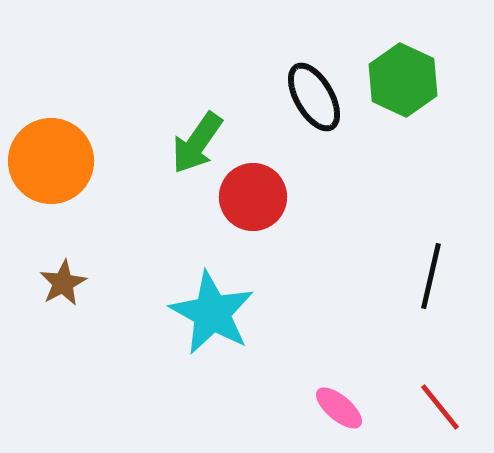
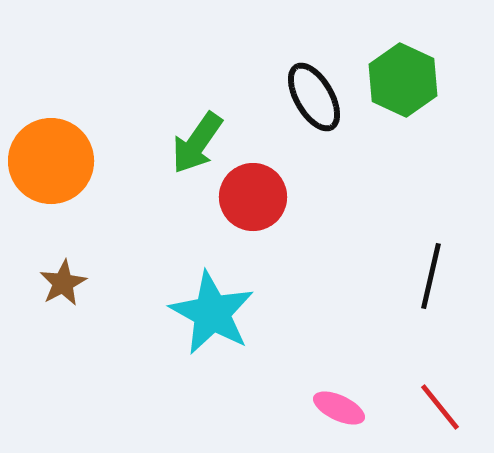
pink ellipse: rotated 15 degrees counterclockwise
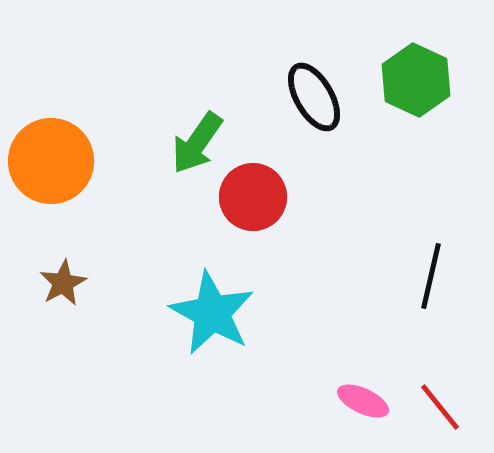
green hexagon: moved 13 px right
pink ellipse: moved 24 px right, 7 px up
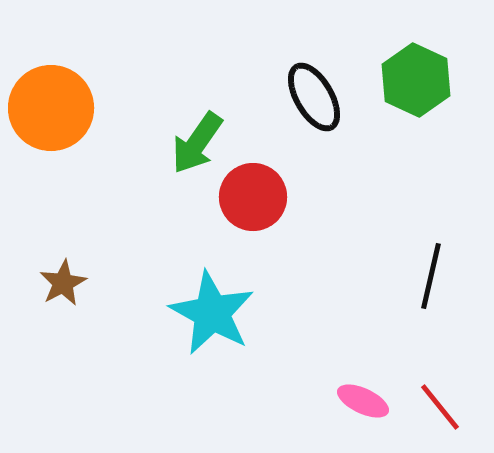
orange circle: moved 53 px up
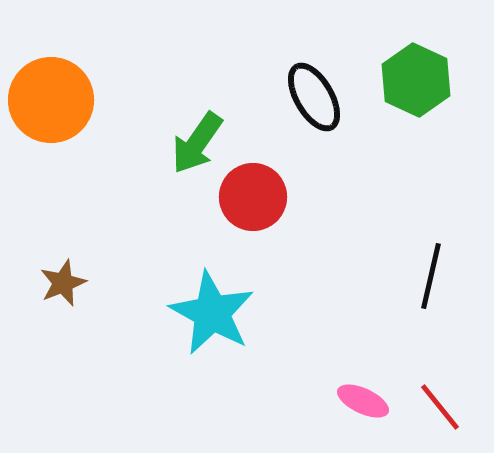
orange circle: moved 8 px up
brown star: rotated 6 degrees clockwise
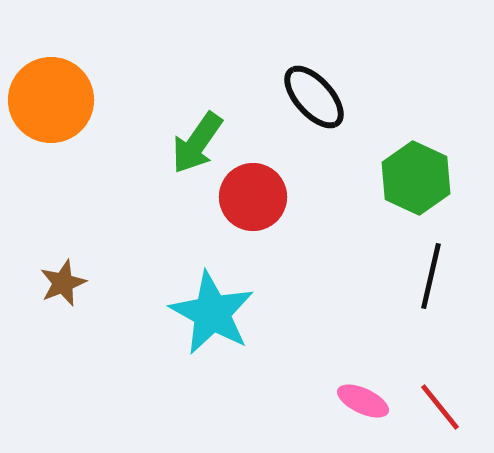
green hexagon: moved 98 px down
black ellipse: rotated 12 degrees counterclockwise
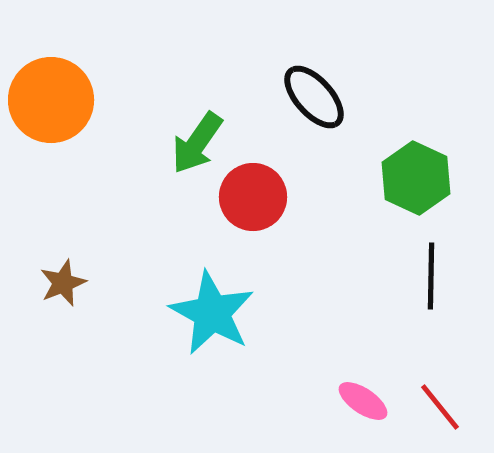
black line: rotated 12 degrees counterclockwise
pink ellipse: rotated 9 degrees clockwise
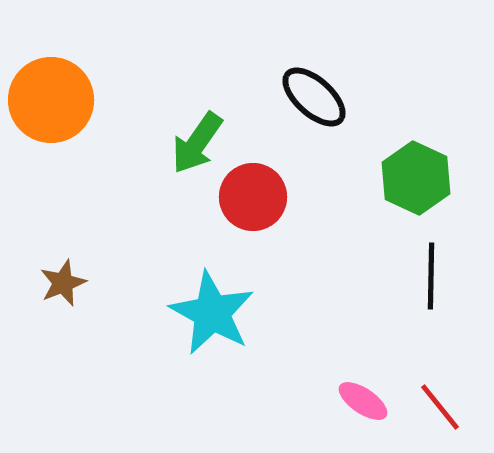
black ellipse: rotated 6 degrees counterclockwise
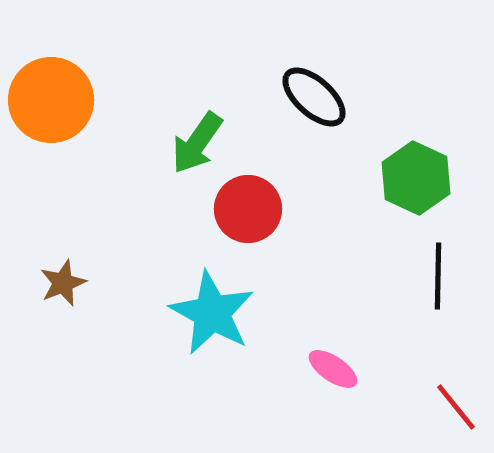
red circle: moved 5 px left, 12 px down
black line: moved 7 px right
pink ellipse: moved 30 px left, 32 px up
red line: moved 16 px right
